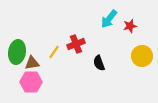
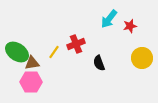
green ellipse: rotated 65 degrees counterclockwise
yellow circle: moved 2 px down
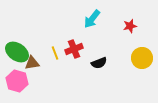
cyan arrow: moved 17 px left
red cross: moved 2 px left, 5 px down
yellow line: moved 1 px right, 1 px down; rotated 56 degrees counterclockwise
black semicircle: rotated 91 degrees counterclockwise
pink hexagon: moved 14 px left, 1 px up; rotated 15 degrees clockwise
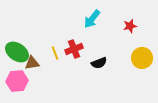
pink hexagon: rotated 20 degrees counterclockwise
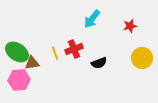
pink hexagon: moved 2 px right, 1 px up
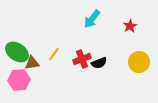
red star: rotated 16 degrees counterclockwise
red cross: moved 8 px right, 10 px down
yellow line: moved 1 px left, 1 px down; rotated 56 degrees clockwise
yellow circle: moved 3 px left, 4 px down
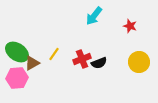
cyan arrow: moved 2 px right, 3 px up
red star: rotated 24 degrees counterclockwise
brown triangle: rotated 21 degrees counterclockwise
pink hexagon: moved 2 px left, 2 px up
